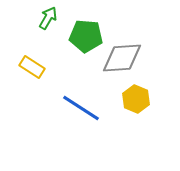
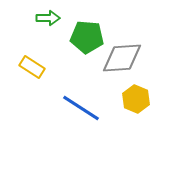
green arrow: rotated 60 degrees clockwise
green pentagon: moved 1 px right, 1 px down
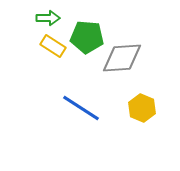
yellow rectangle: moved 21 px right, 21 px up
yellow hexagon: moved 6 px right, 9 px down
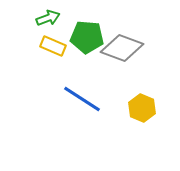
green arrow: rotated 20 degrees counterclockwise
yellow rectangle: rotated 10 degrees counterclockwise
gray diamond: moved 10 px up; rotated 24 degrees clockwise
blue line: moved 1 px right, 9 px up
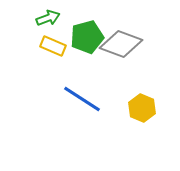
green pentagon: rotated 20 degrees counterclockwise
gray diamond: moved 1 px left, 4 px up
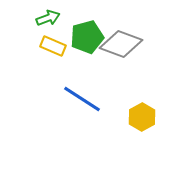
yellow hexagon: moved 9 px down; rotated 8 degrees clockwise
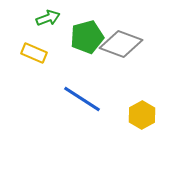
yellow rectangle: moved 19 px left, 7 px down
yellow hexagon: moved 2 px up
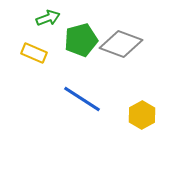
green pentagon: moved 6 px left, 3 px down
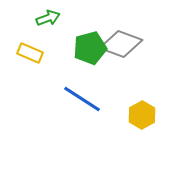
green pentagon: moved 9 px right, 8 px down
yellow rectangle: moved 4 px left
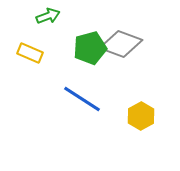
green arrow: moved 2 px up
yellow hexagon: moved 1 px left, 1 px down
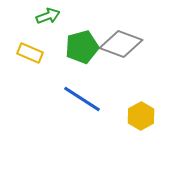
green pentagon: moved 8 px left, 1 px up
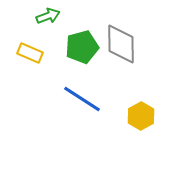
gray diamond: rotated 69 degrees clockwise
